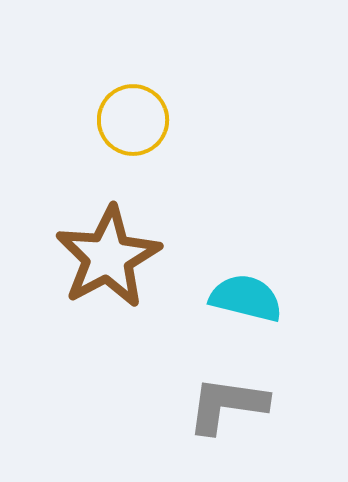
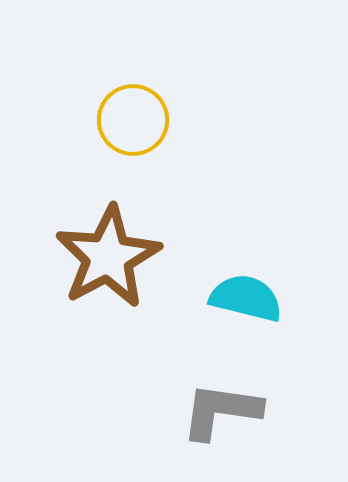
gray L-shape: moved 6 px left, 6 px down
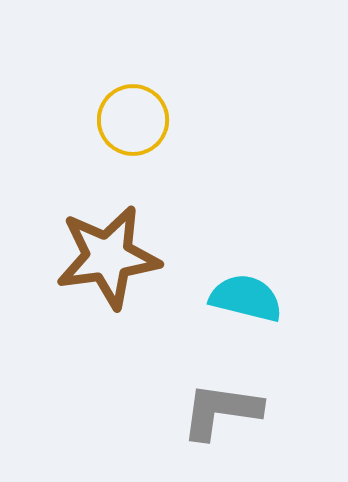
brown star: rotated 20 degrees clockwise
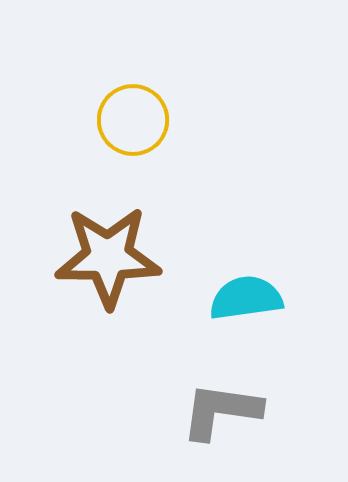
brown star: rotated 8 degrees clockwise
cyan semicircle: rotated 22 degrees counterclockwise
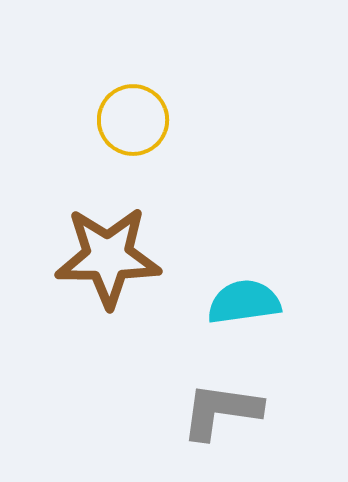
cyan semicircle: moved 2 px left, 4 px down
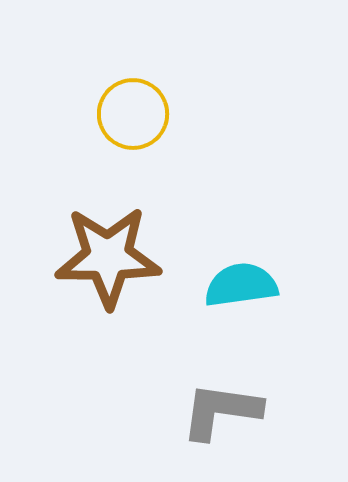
yellow circle: moved 6 px up
cyan semicircle: moved 3 px left, 17 px up
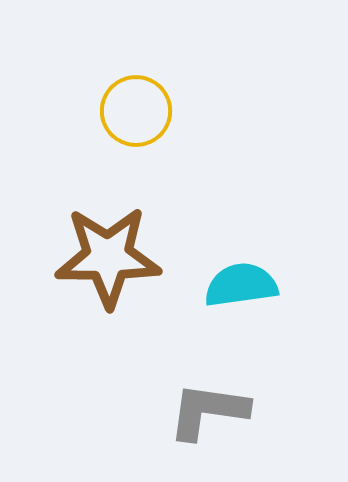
yellow circle: moved 3 px right, 3 px up
gray L-shape: moved 13 px left
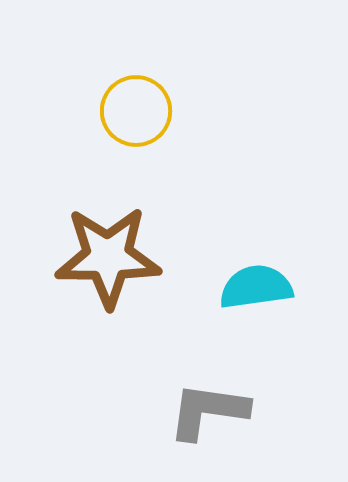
cyan semicircle: moved 15 px right, 2 px down
